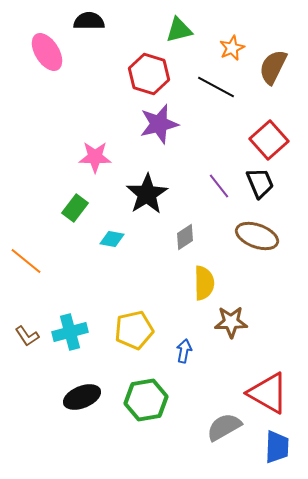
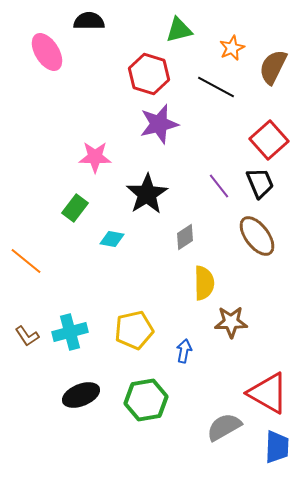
brown ellipse: rotated 33 degrees clockwise
black ellipse: moved 1 px left, 2 px up
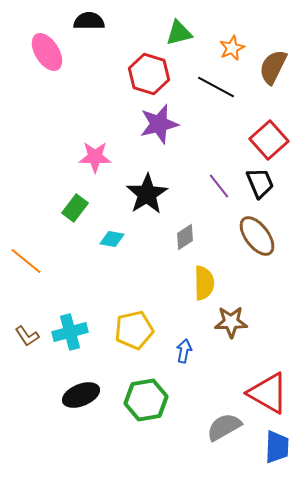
green triangle: moved 3 px down
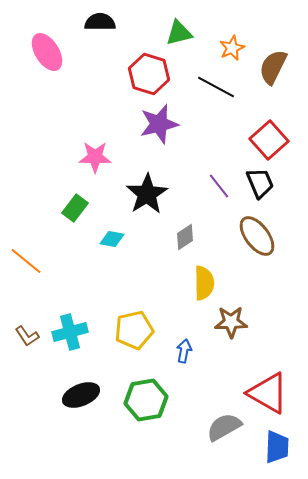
black semicircle: moved 11 px right, 1 px down
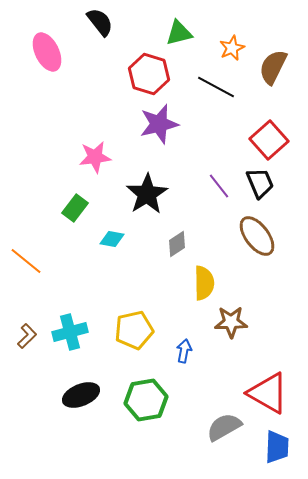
black semicircle: rotated 52 degrees clockwise
pink ellipse: rotated 6 degrees clockwise
pink star: rotated 8 degrees counterclockwise
gray diamond: moved 8 px left, 7 px down
brown L-shape: rotated 100 degrees counterclockwise
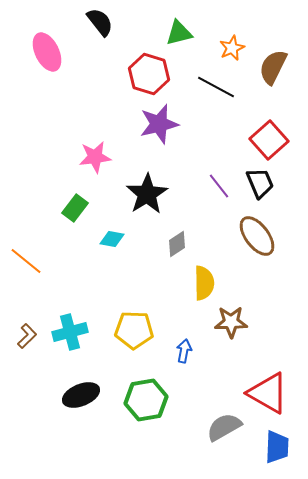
yellow pentagon: rotated 15 degrees clockwise
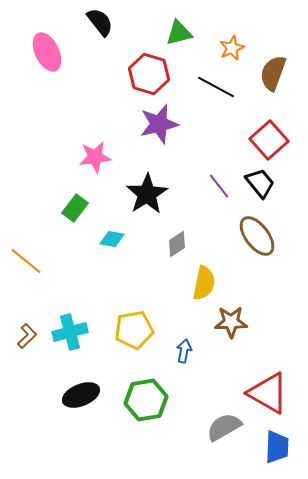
brown semicircle: moved 6 px down; rotated 6 degrees counterclockwise
black trapezoid: rotated 16 degrees counterclockwise
yellow semicircle: rotated 12 degrees clockwise
yellow pentagon: rotated 12 degrees counterclockwise
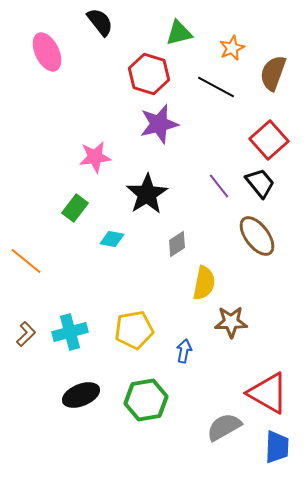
brown L-shape: moved 1 px left, 2 px up
